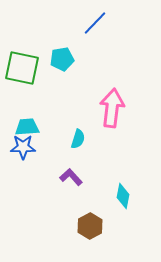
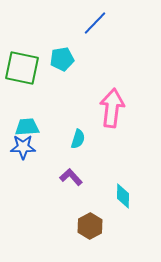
cyan diamond: rotated 10 degrees counterclockwise
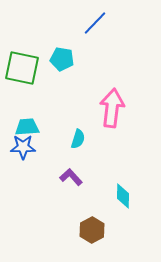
cyan pentagon: rotated 20 degrees clockwise
brown hexagon: moved 2 px right, 4 px down
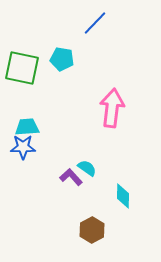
cyan semicircle: moved 9 px right, 29 px down; rotated 72 degrees counterclockwise
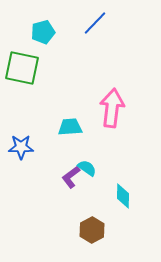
cyan pentagon: moved 19 px left, 27 px up; rotated 25 degrees counterclockwise
cyan trapezoid: moved 43 px right
blue star: moved 2 px left
purple L-shape: rotated 85 degrees counterclockwise
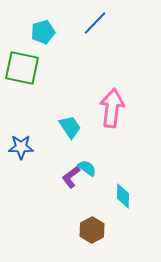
cyan trapezoid: rotated 60 degrees clockwise
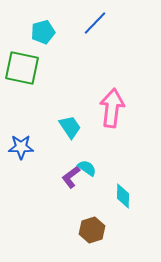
brown hexagon: rotated 10 degrees clockwise
